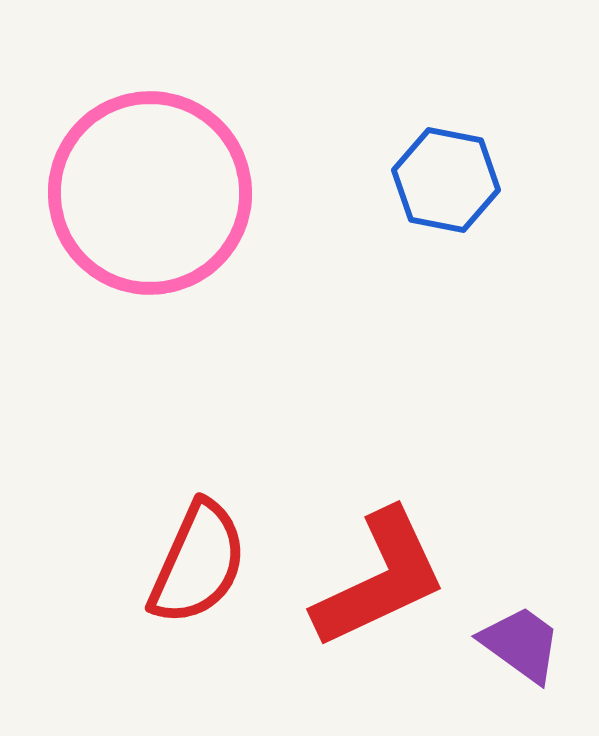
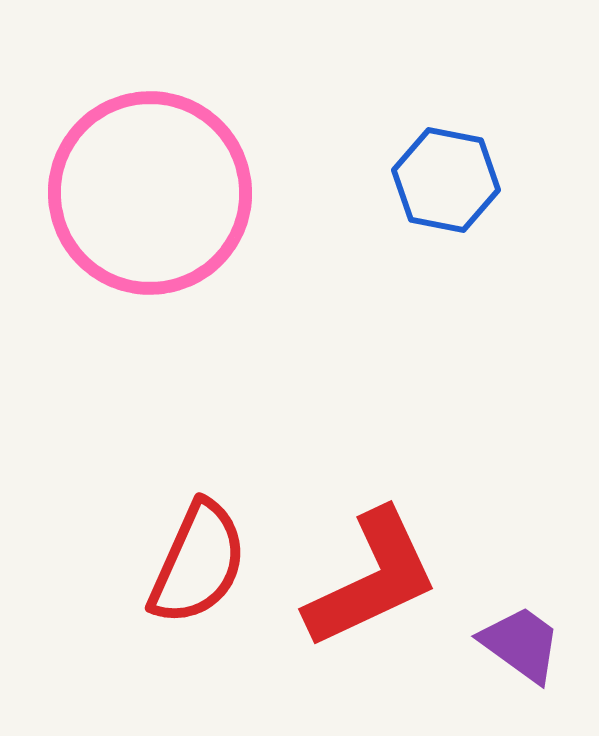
red L-shape: moved 8 px left
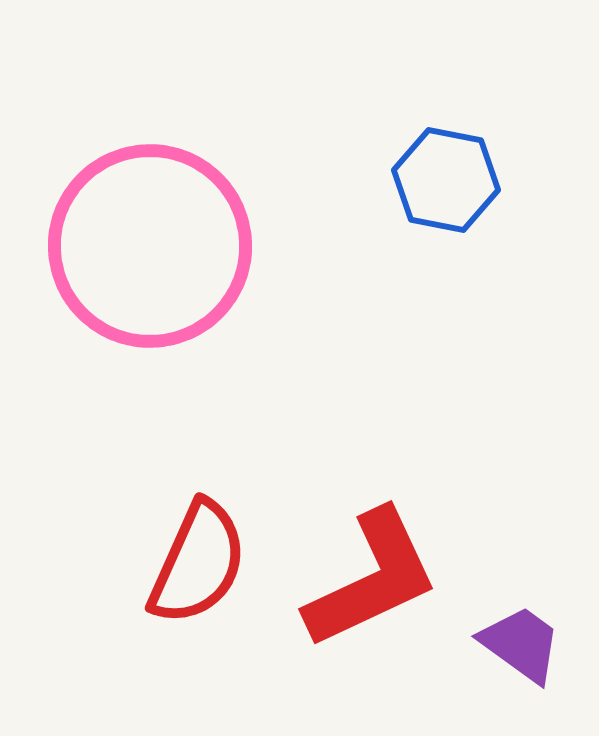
pink circle: moved 53 px down
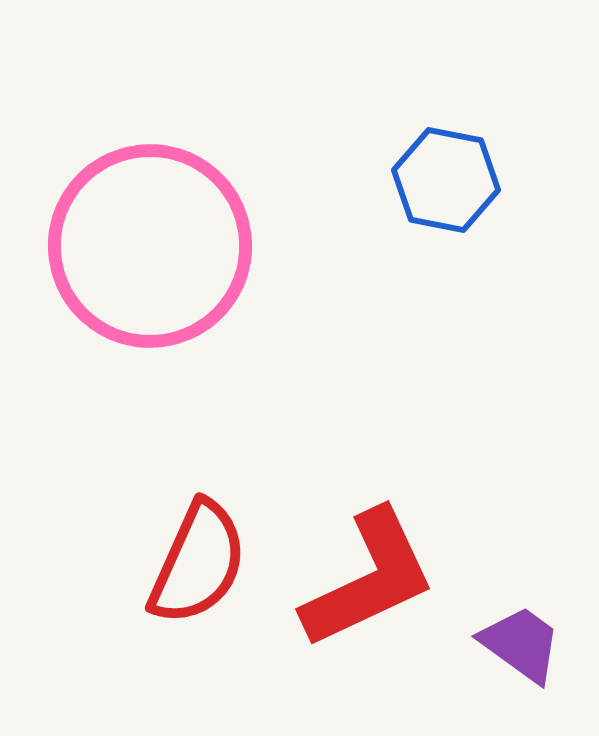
red L-shape: moved 3 px left
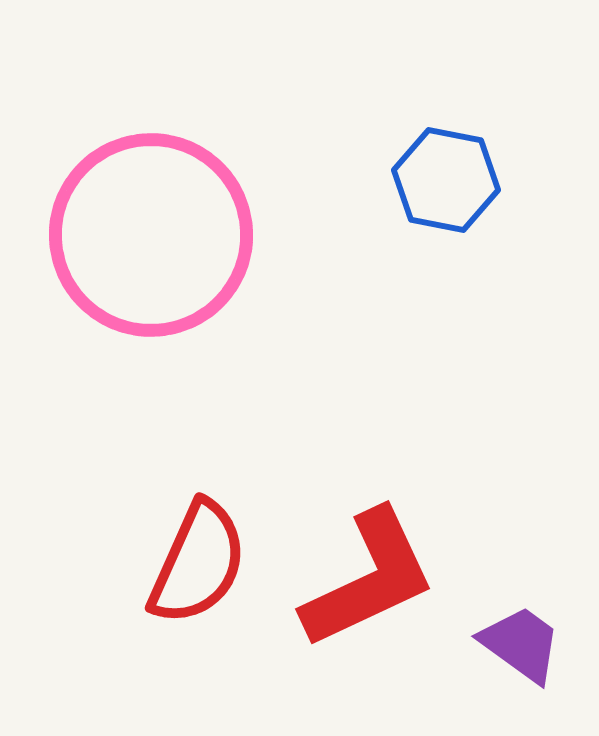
pink circle: moved 1 px right, 11 px up
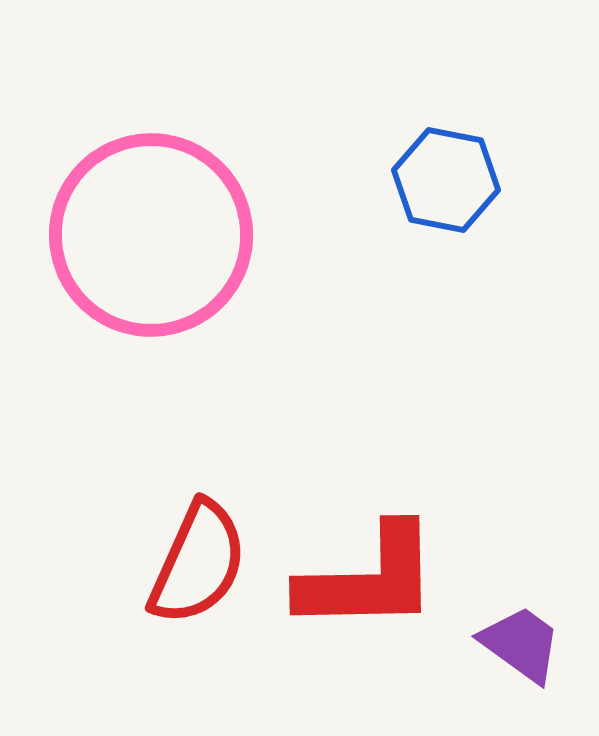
red L-shape: rotated 24 degrees clockwise
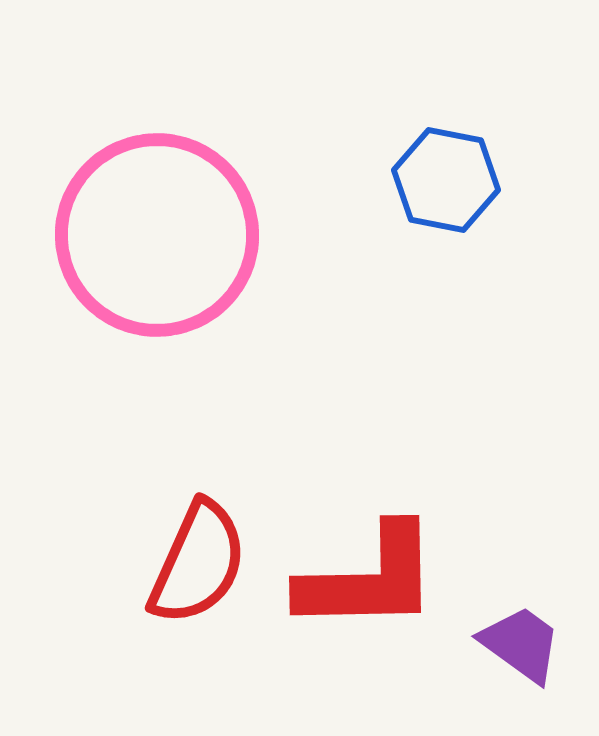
pink circle: moved 6 px right
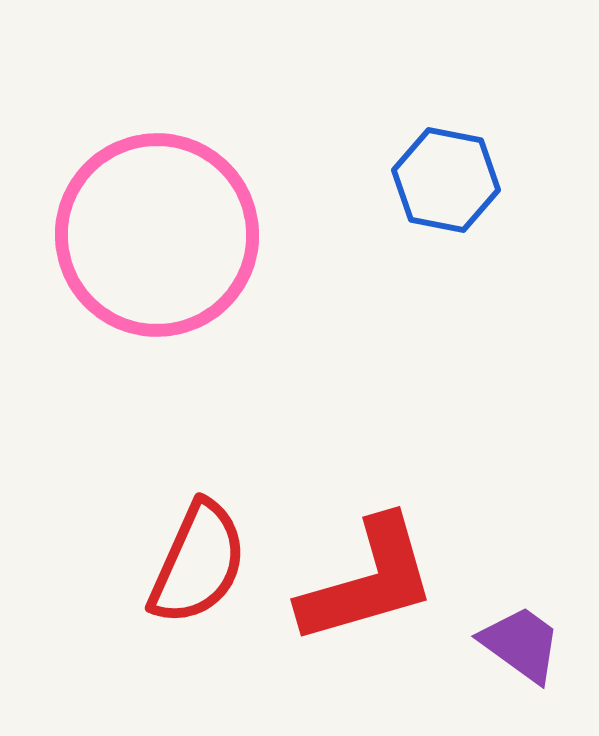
red L-shape: moved 1 px left, 2 px down; rotated 15 degrees counterclockwise
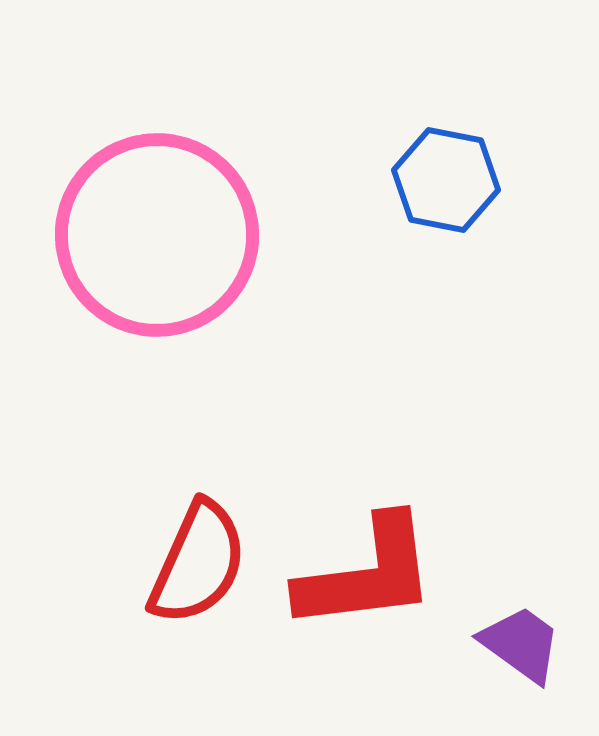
red L-shape: moved 1 px left, 7 px up; rotated 9 degrees clockwise
